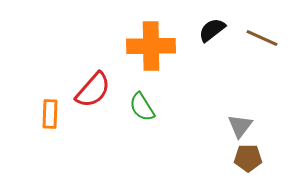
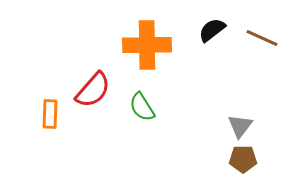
orange cross: moved 4 px left, 1 px up
brown pentagon: moved 5 px left, 1 px down
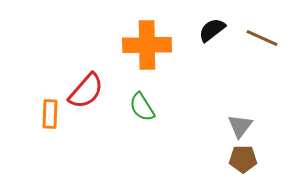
red semicircle: moved 7 px left, 1 px down
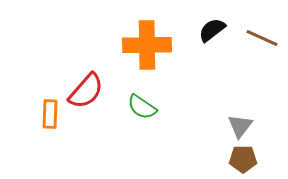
green semicircle: rotated 24 degrees counterclockwise
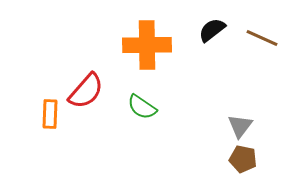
brown pentagon: rotated 12 degrees clockwise
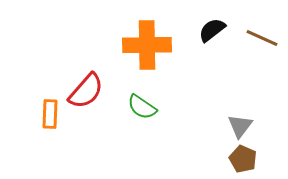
brown pentagon: rotated 12 degrees clockwise
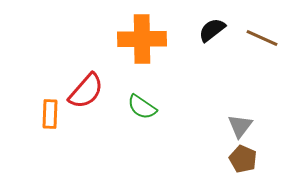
orange cross: moved 5 px left, 6 px up
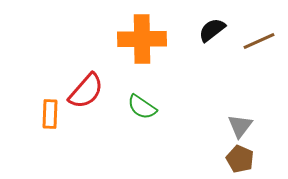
brown line: moved 3 px left, 3 px down; rotated 48 degrees counterclockwise
brown pentagon: moved 3 px left
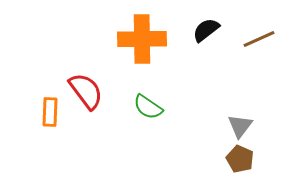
black semicircle: moved 6 px left
brown line: moved 2 px up
red semicircle: rotated 78 degrees counterclockwise
green semicircle: moved 6 px right
orange rectangle: moved 2 px up
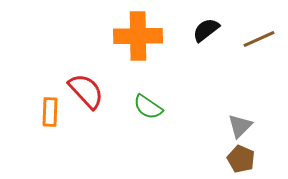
orange cross: moved 4 px left, 3 px up
red semicircle: rotated 6 degrees counterclockwise
gray triangle: rotated 8 degrees clockwise
brown pentagon: moved 1 px right
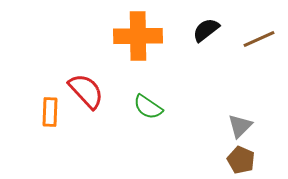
brown pentagon: moved 1 px down
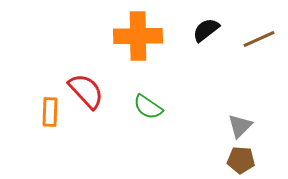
brown pentagon: rotated 20 degrees counterclockwise
